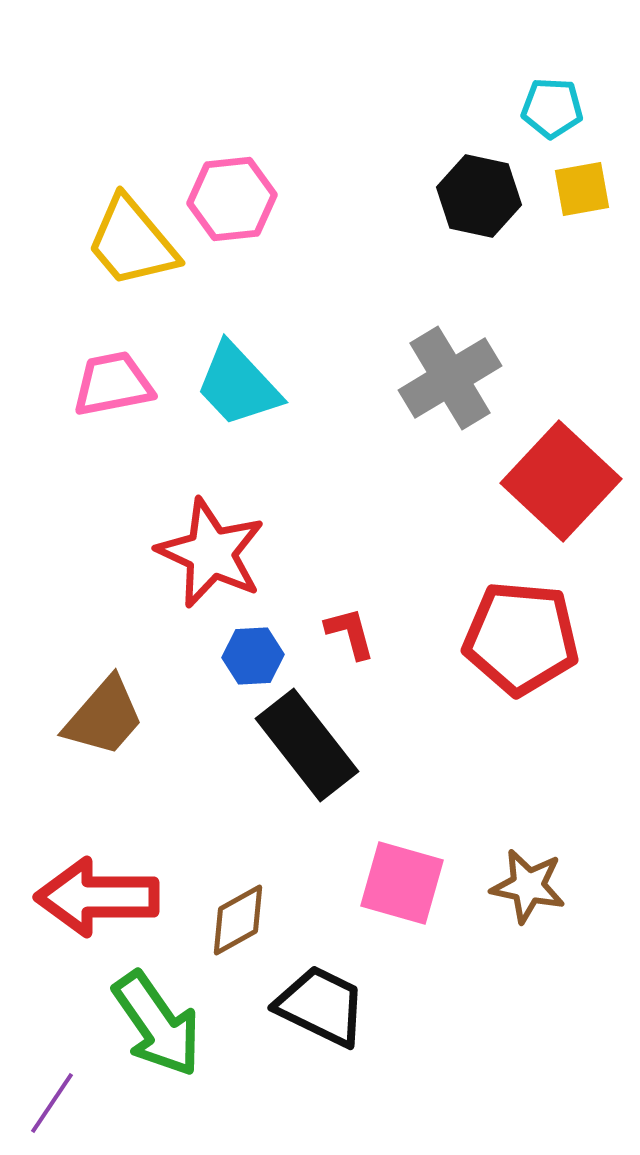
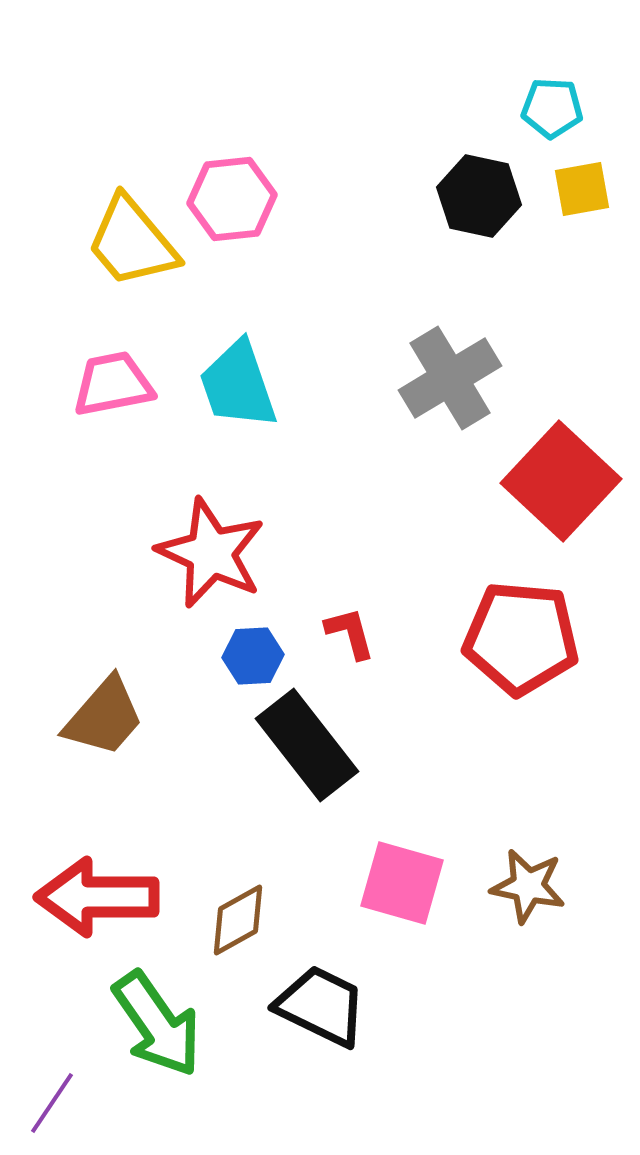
cyan trapezoid: rotated 24 degrees clockwise
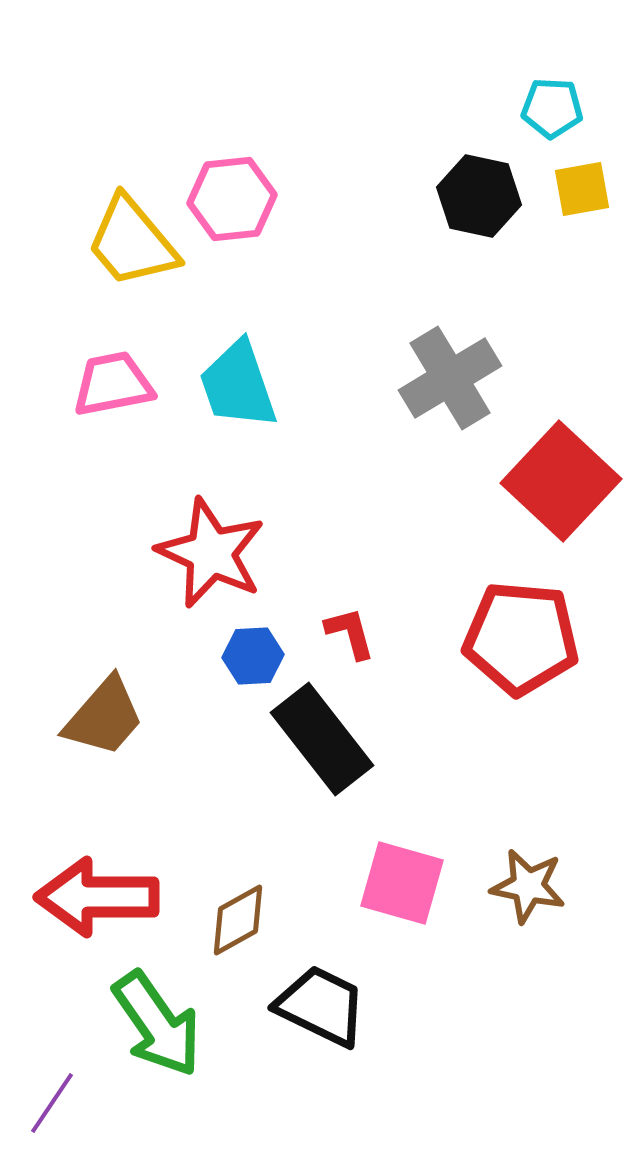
black rectangle: moved 15 px right, 6 px up
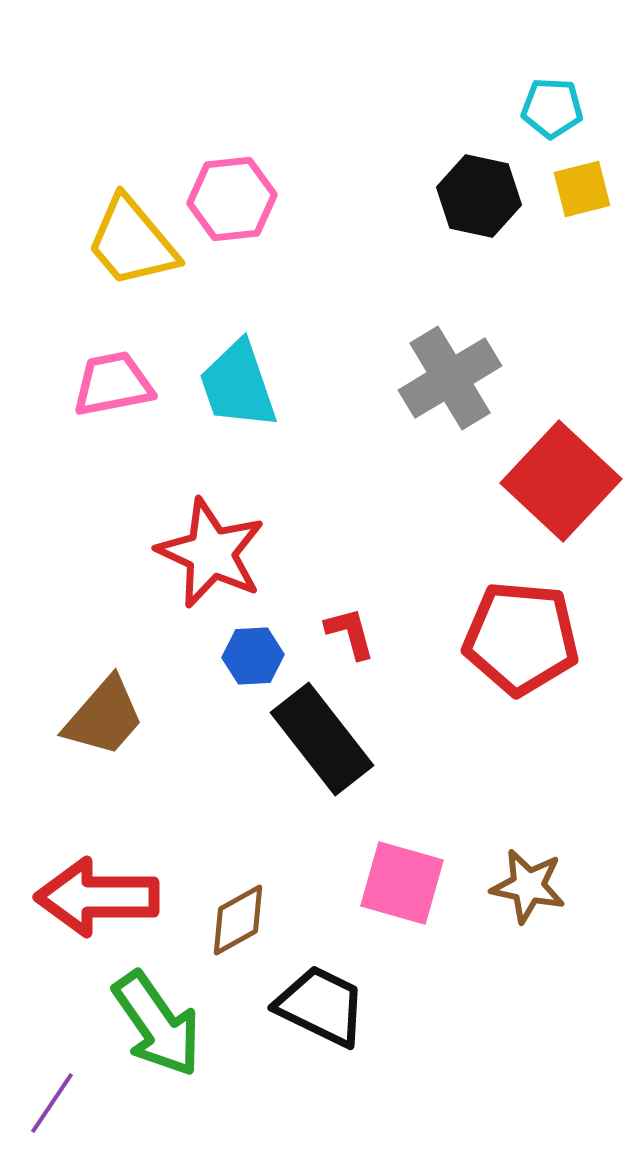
yellow square: rotated 4 degrees counterclockwise
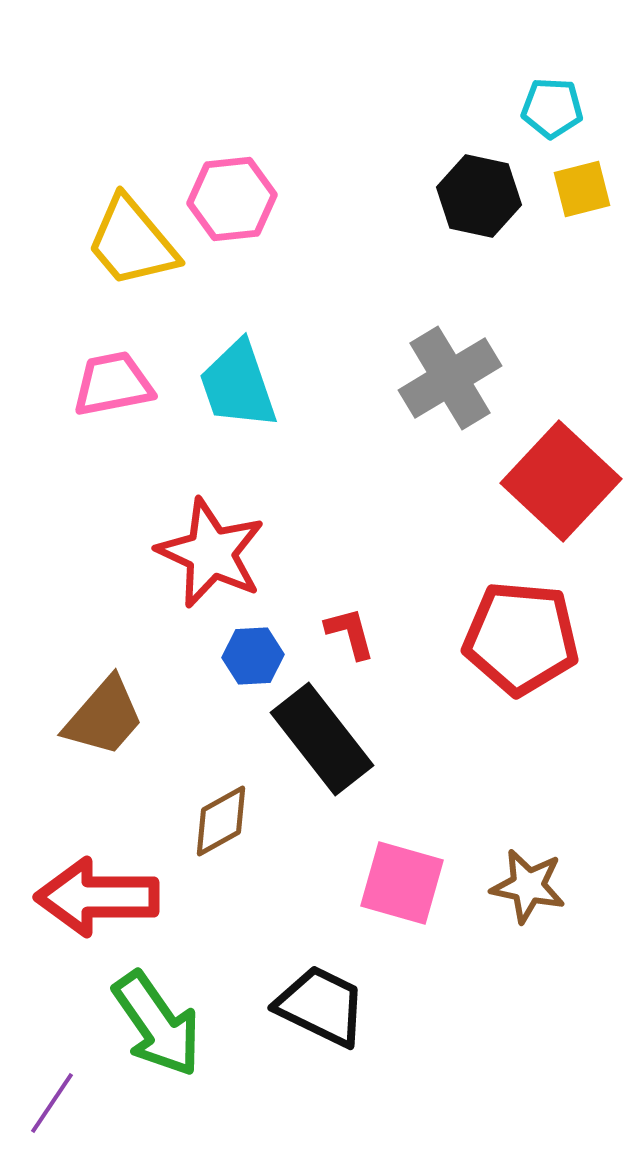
brown diamond: moved 17 px left, 99 px up
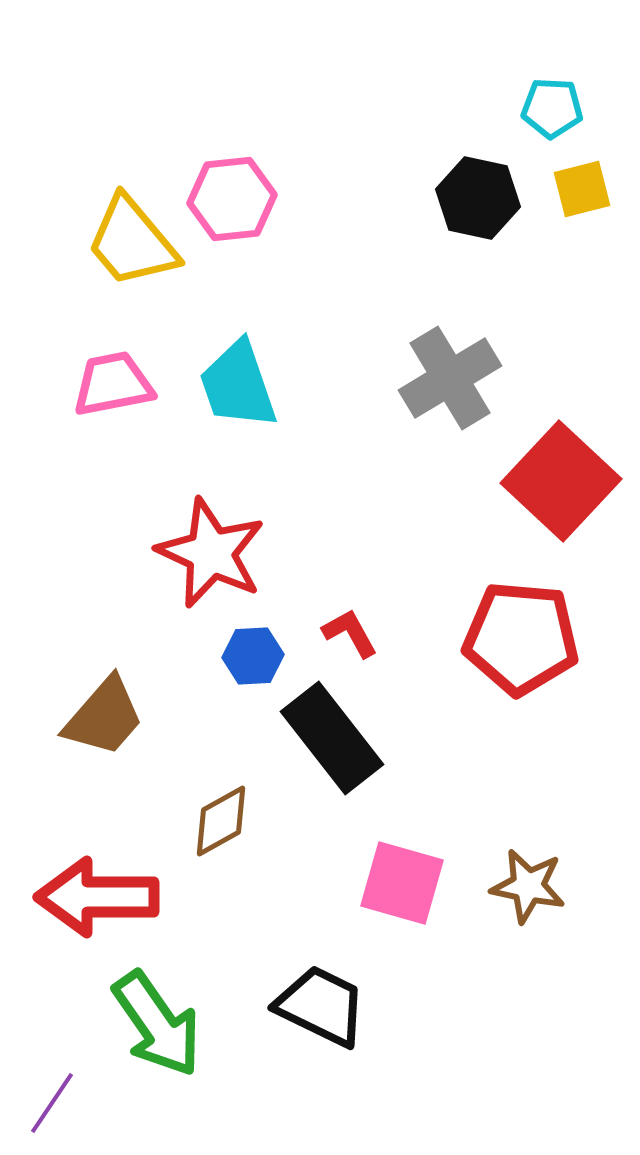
black hexagon: moved 1 px left, 2 px down
red L-shape: rotated 14 degrees counterclockwise
black rectangle: moved 10 px right, 1 px up
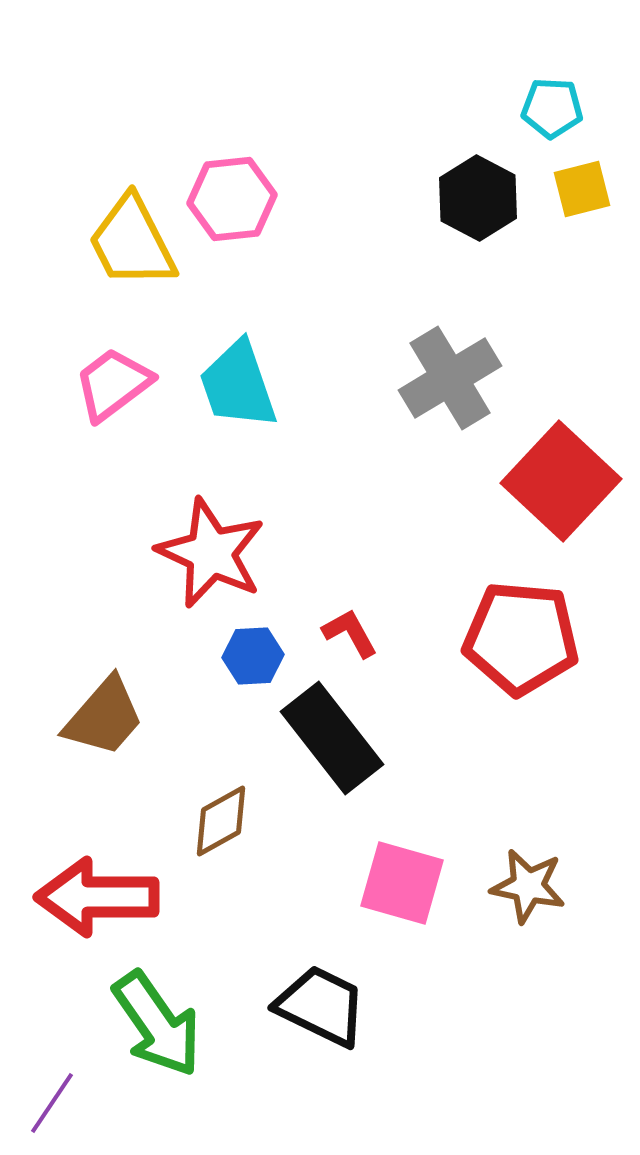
black hexagon: rotated 16 degrees clockwise
yellow trapezoid: rotated 13 degrees clockwise
pink trapezoid: rotated 26 degrees counterclockwise
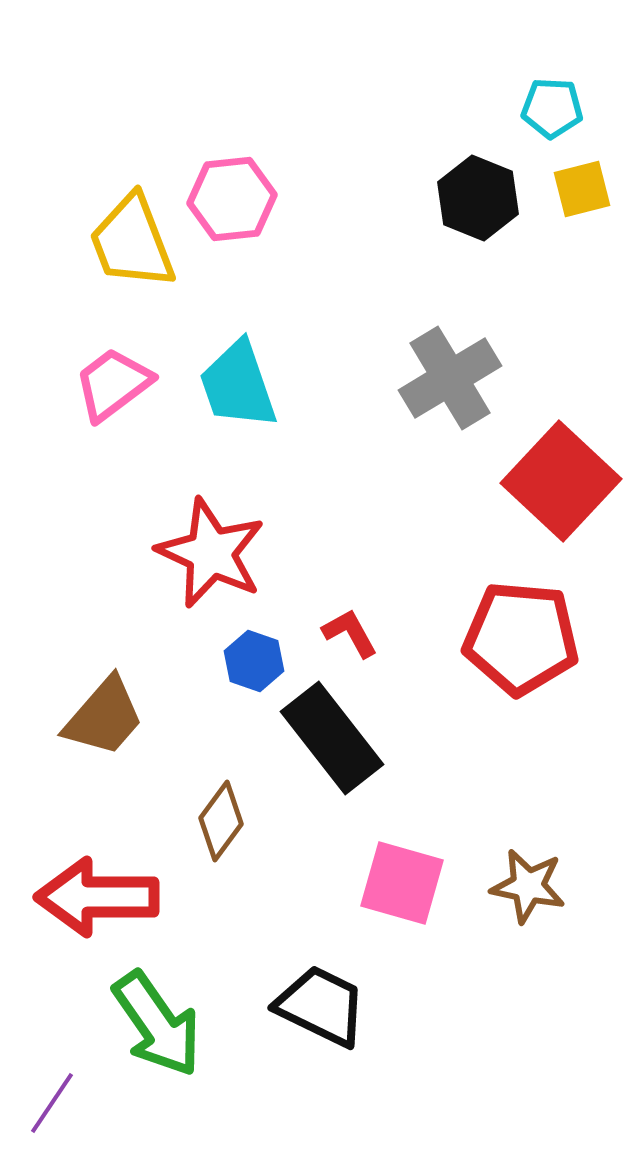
black hexagon: rotated 6 degrees counterclockwise
yellow trapezoid: rotated 6 degrees clockwise
blue hexagon: moved 1 px right, 5 px down; rotated 22 degrees clockwise
brown diamond: rotated 24 degrees counterclockwise
